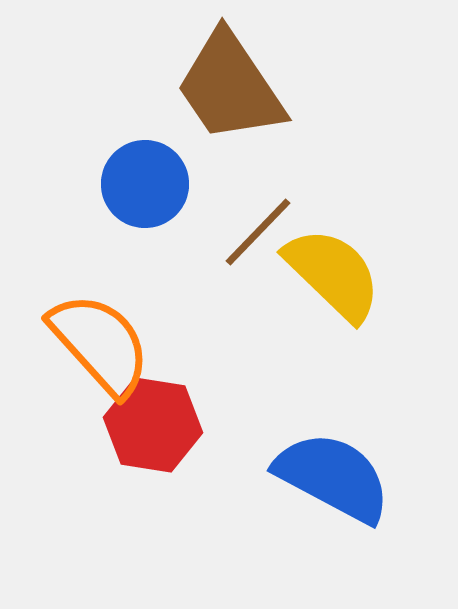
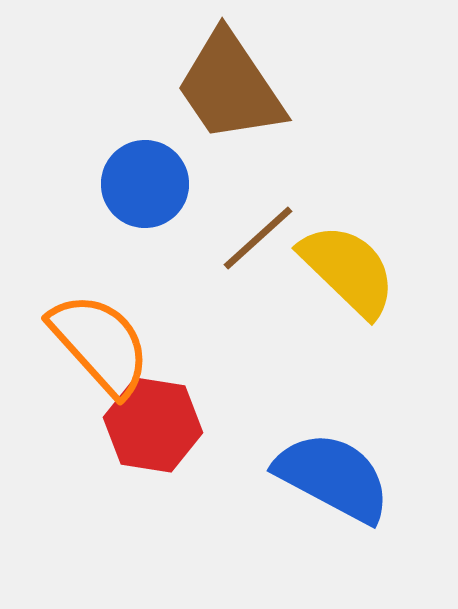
brown line: moved 6 px down; rotated 4 degrees clockwise
yellow semicircle: moved 15 px right, 4 px up
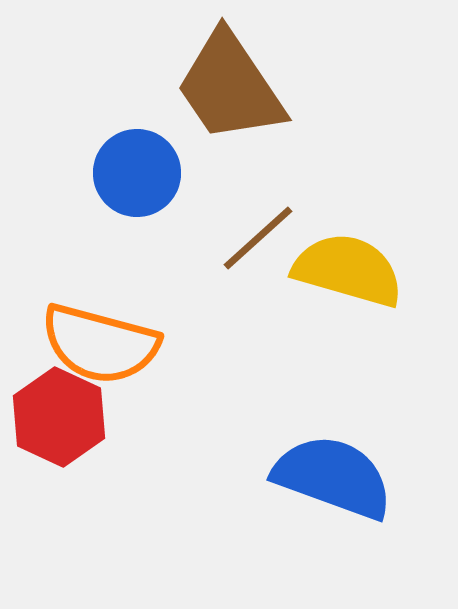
blue circle: moved 8 px left, 11 px up
yellow semicircle: rotated 28 degrees counterclockwise
orange semicircle: rotated 147 degrees clockwise
red hexagon: moved 94 px left, 8 px up; rotated 16 degrees clockwise
blue semicircle: rotated 8 degrees counterclockwise
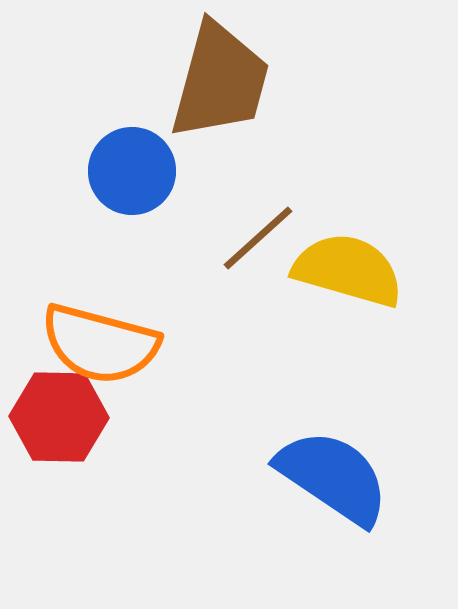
brown trapezoid: moved 10 px left, 6 px up; rotated 131 degrees counterclockwise
blue circle: moved 5 px left, 2 px up
red hexagon: rotated 24 degrees counterclockwise
blue semicircle: rotated 14 degrees clockwise
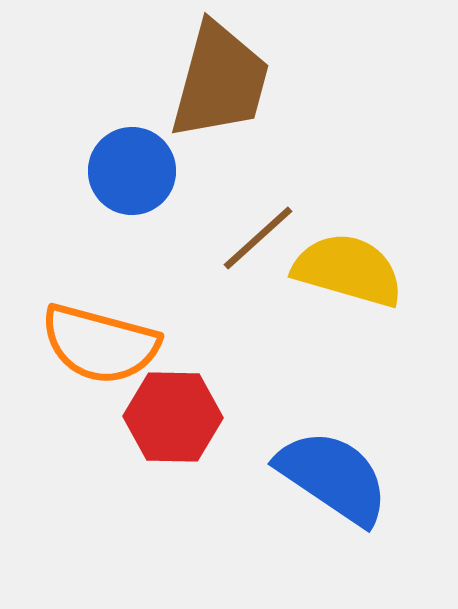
red hexagon: moved 114 px right
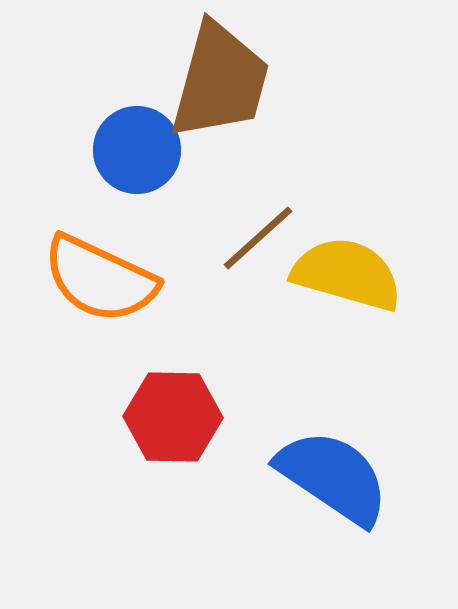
blue circle: moved 5 px right, 21 px up
yellow semicircle: moved 1 px left, 4 px down
orange semicircle: moved 65 px up; rotated 10 degrees clockwise
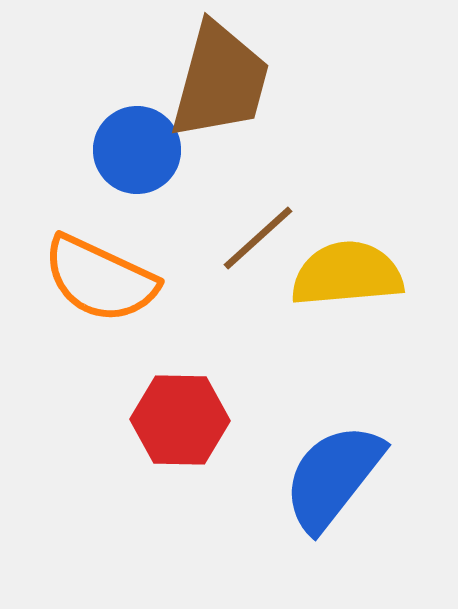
yellow semicircle: rotated 21 degrees counterclockwise
red hexagon: moved 7 px right, 3 px down
blue semicircle: rotated 86 degrees counterclockwise
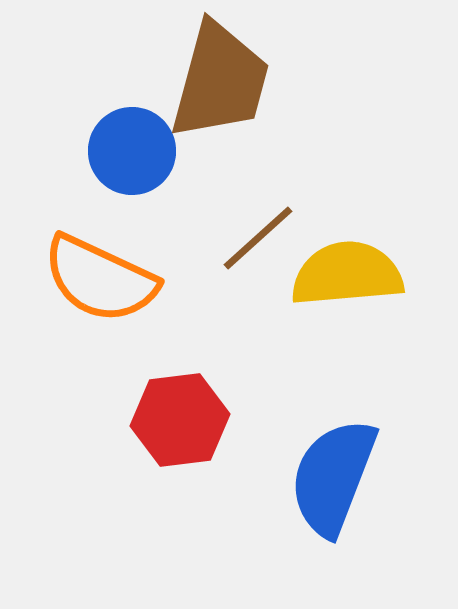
blue circle: moved 5 px left, 1 px down
red hexagon: rotated 8 degrees counterclockwise
blue semicircle: rotated 17 degrees counterclockwise
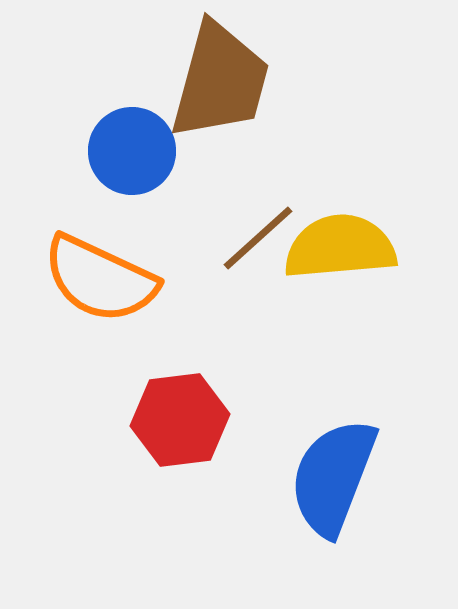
yellow semicircle: moved 7 px left, 27 px up
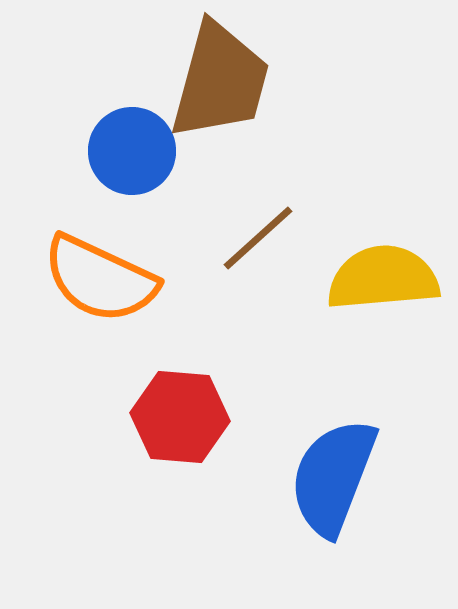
yellow semicircle: moved 43 px right, 31 px down
red hexagon: moved 3 px up; rotated 12 degrees clockwise
